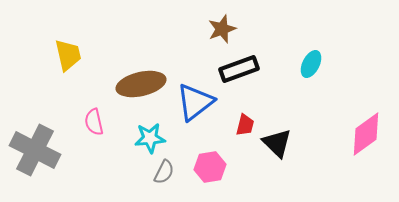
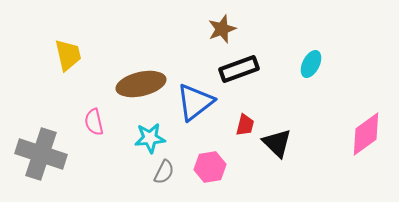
gray cross: moved 6 px right, 4 px down; rotated 9 degrees counterclockwise
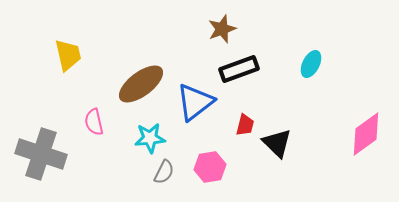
brown ellipse: rotated 24 degrees counterclockwise
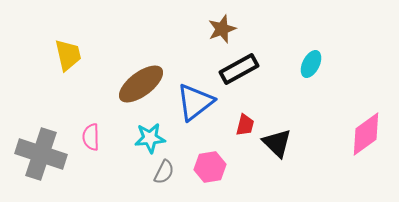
black rectangle: rotated 9 degrees counterclockwise
pink semicircle: moved 3 px left, 15 px down; rotated 12 degrees clockwise
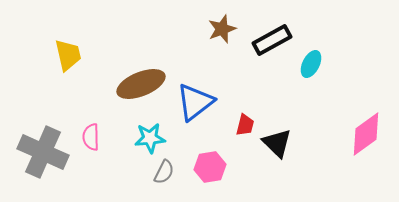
black rectangle: moved 33 px right, 29 px up
brown ellipse: rotated 15 degrees clockwise
gray cross: moved 2 px right, 2 px up; rotated 6 degrees clockwise
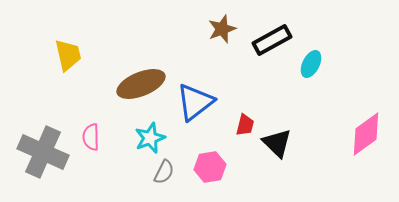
cyan star: rotated 16 degrees counterclockwise
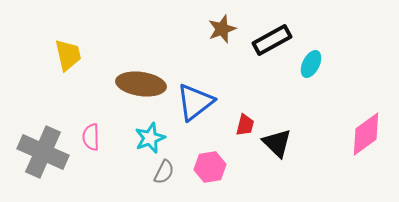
brown ellipse: rotated 30 degrees clockwise
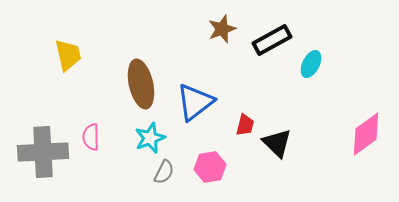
brown ellipse: rotated 69 degrees clockwise
gray cross: rotated 27 degrees counterclockwise
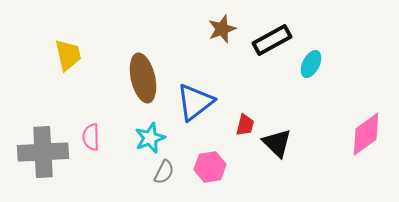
brown ellipse: moved 2 px right, 6 px up
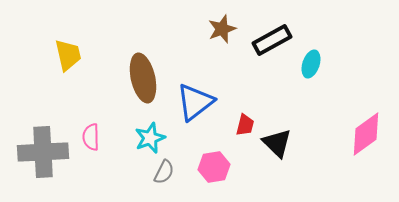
cyan ellipse: rotated 8 degrees counterclockwise
pink hexagon: moved 4 px right
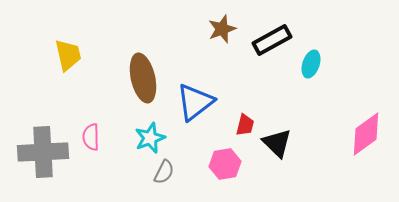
pink hexagon: moved 11 px right, 3 px up
